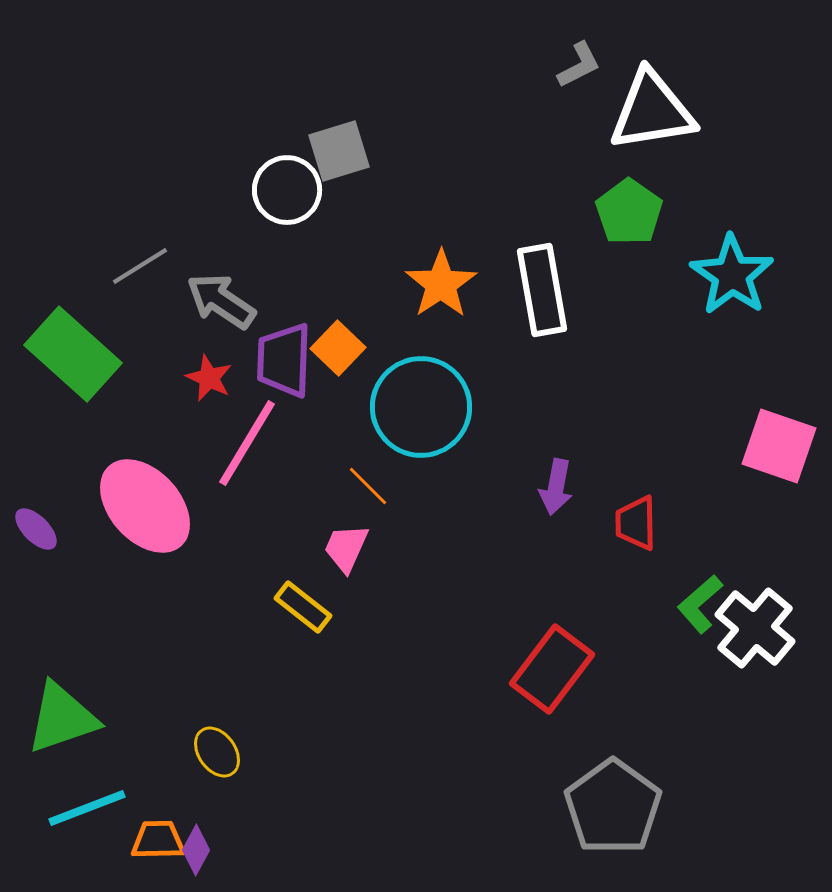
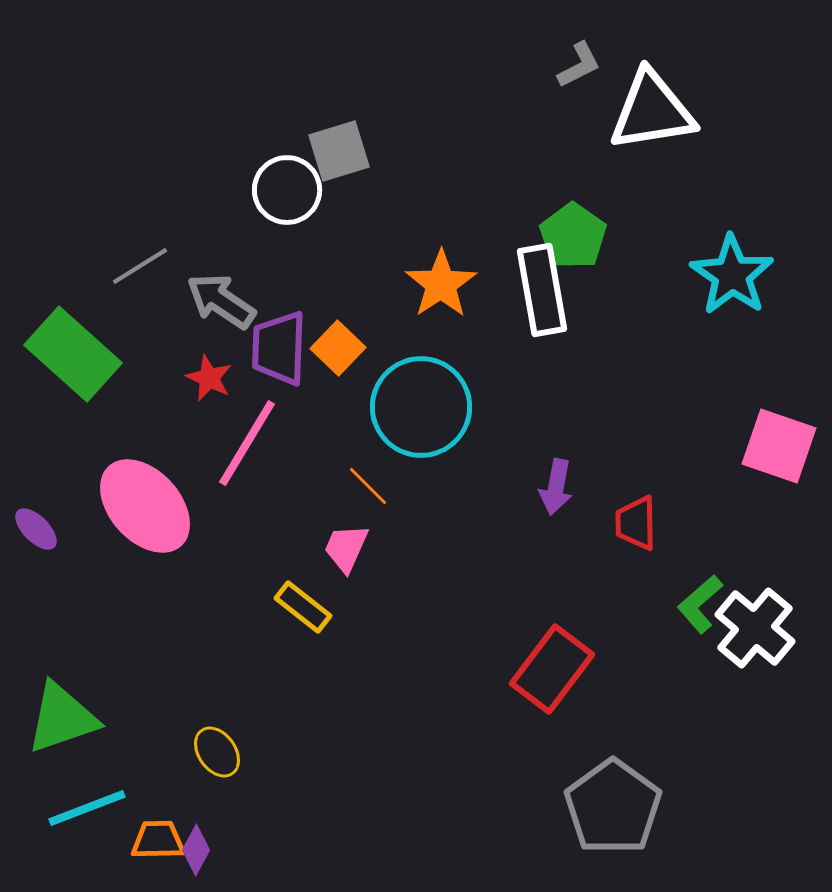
green pentagon: moved 56 px left, 24 px down
purple trapezoid: moved 5 px left, 12 px up
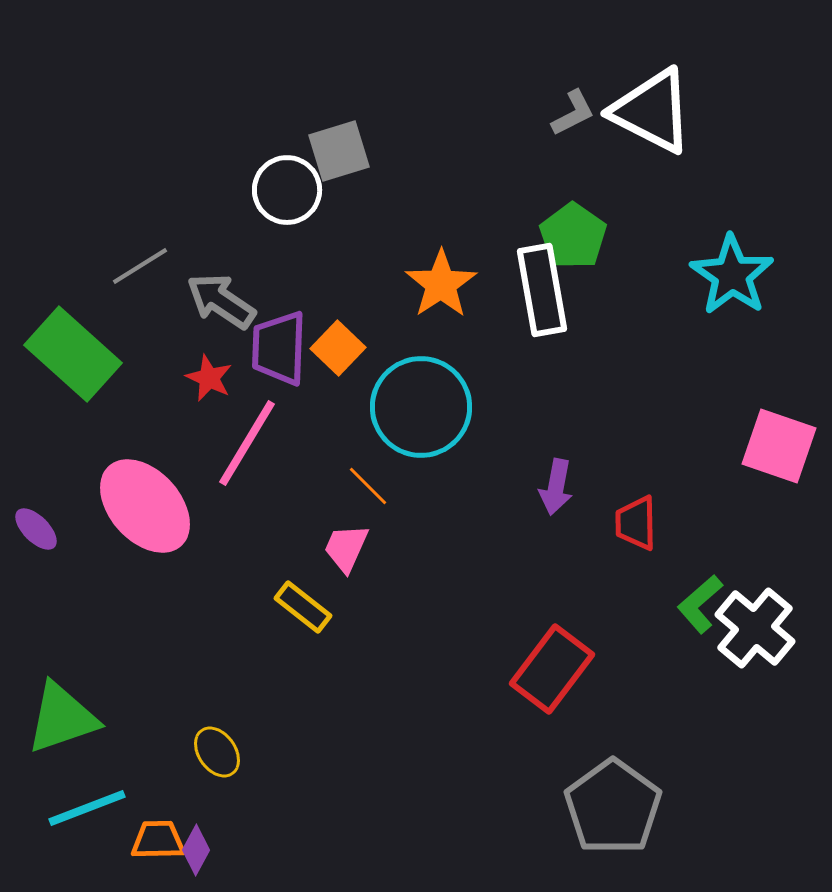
gray L-shape: moved 6 px left, 48 px down
white triangle: rotated 36 degrees clockwise
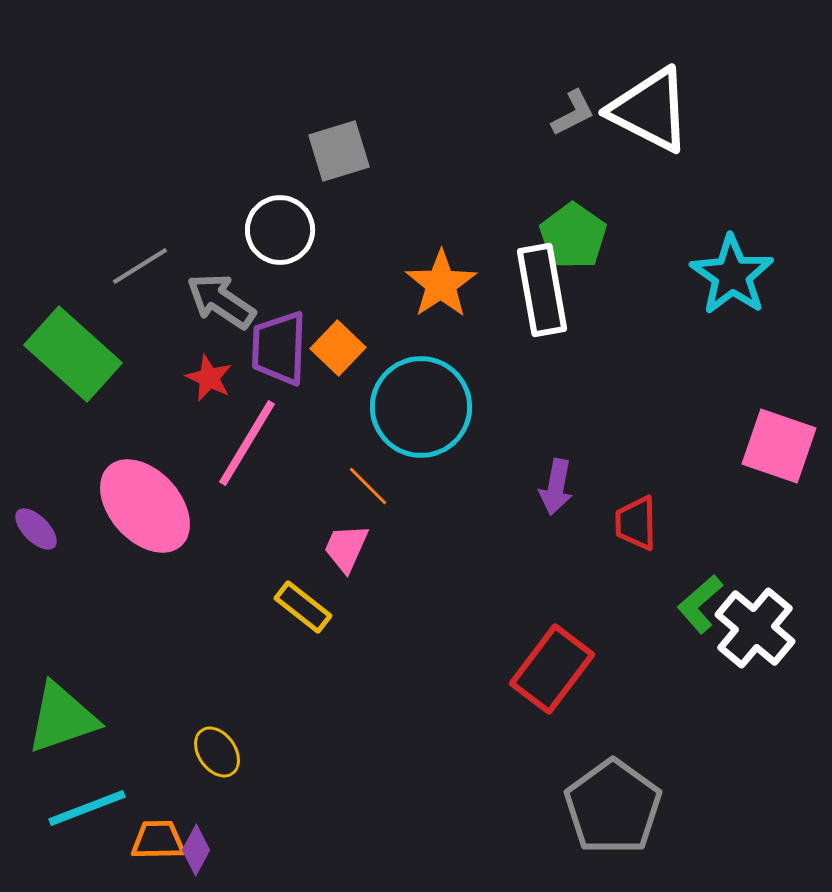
white triangle: moved 2 px left, 1 px up
white circle: moved 7 px left, 40 px down
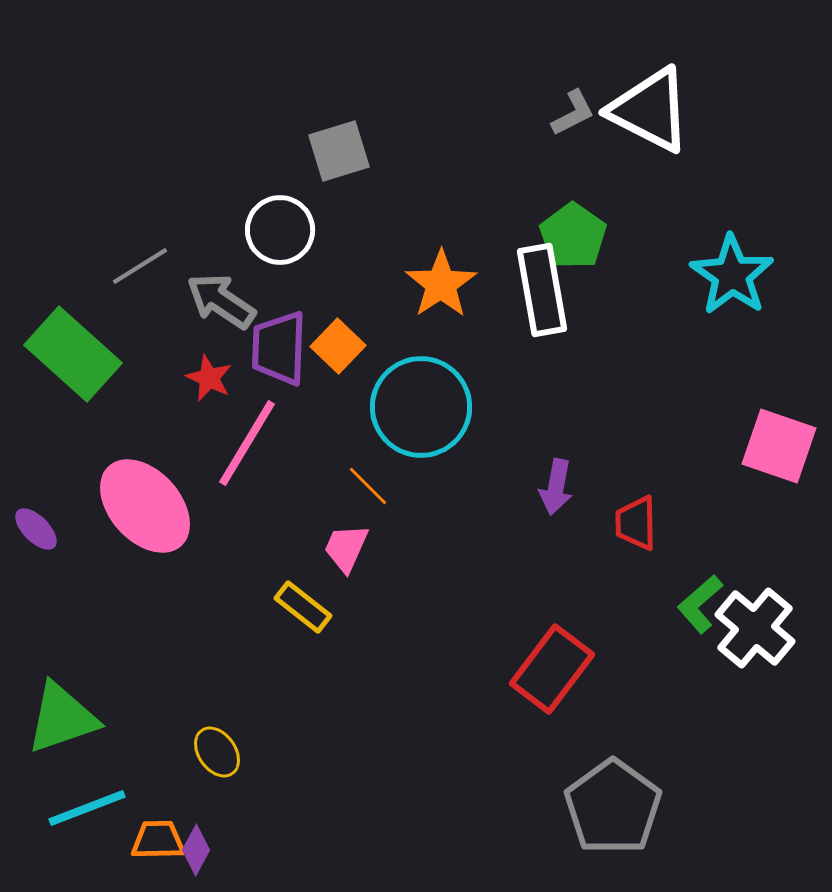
orange square: moved 2 px up
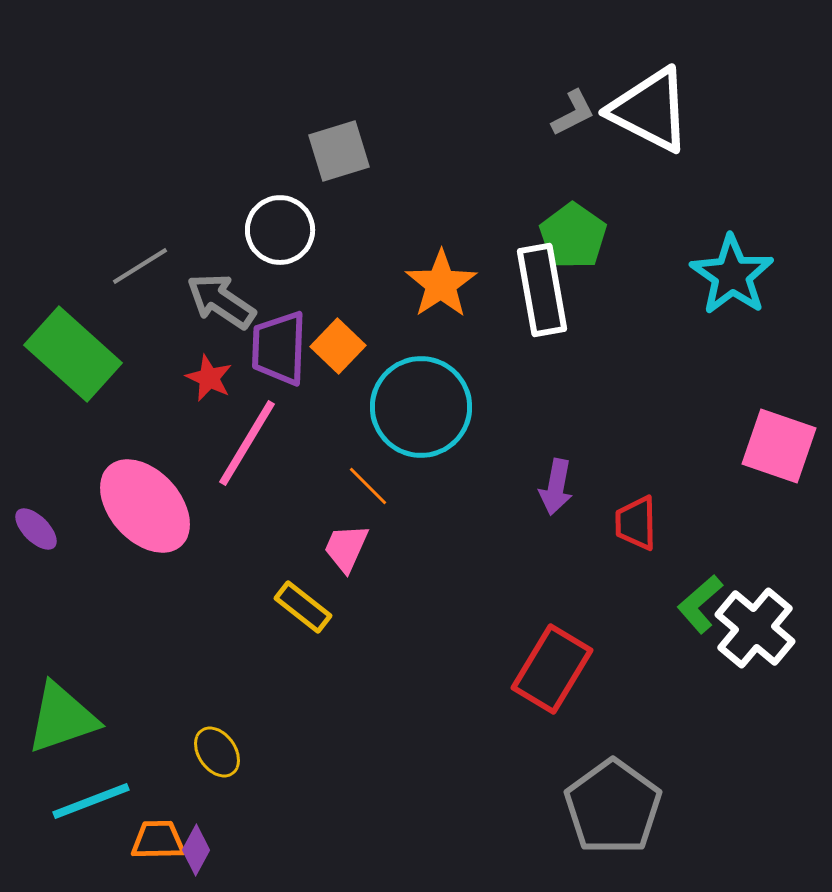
red rectangle: rotated 6 degrees counterclockwise
cyan line: moved 4 px right, 7 px up
